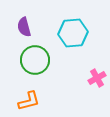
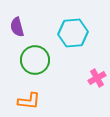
purple semicircle: moved 7 px left
orange L-shape: rotated 20 degrees clockwise
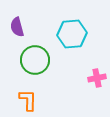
cyan hexagon: moved 1 px left, 1 px down
pink cross: rotated 18 degrees clockwise
orange L-shape: moved 1 px left, 1 px up; rotated 95 degrees counterclockwise
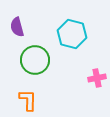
cyan hexagon: rotated 20 degrees clockwise
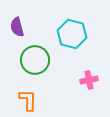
pink cross: moved 8 px left, 2 px down
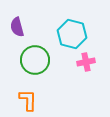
pink cross: moved 3 px left, 18 px up
